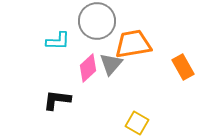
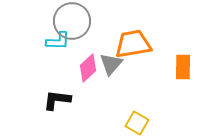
gray circle: moved 25 px left
orange rectangle: rotated 30 degrees clockwise
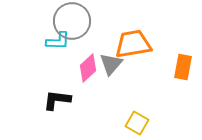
orange rectangle: rotated 10 degrees clockwise
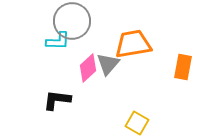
gray triangle: moved 3 px left
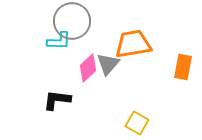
cyan L-shape: moved 1 px right
